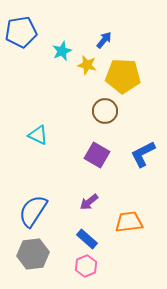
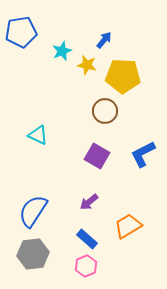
purple square: moved 1 px down
orange trapezoid: moved 1 px left, 4 px down; rotated 24 degrees counterclockwise
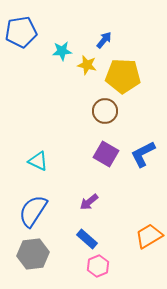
cyan star: rotated 18 degrees clockwise
cyan triangle: moved 26 px down
purple square: moved 9 px right, 2 px up
orange trapezoid: moved 21 px right, 10 px down
pink hexagon: moved 12 px right
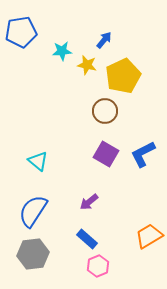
yellow pentagon: rotated 28 degrees counterclockwise
cyan triangle: rotated 15 degrees clockwise
